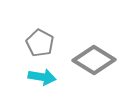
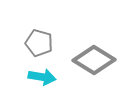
gray pentagon: moved 1 px left; rotated 12 degrees counterclockwise
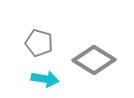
cyan arrow: moved 3 px right, 2 px down
